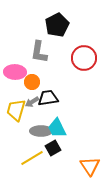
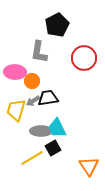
orange circle: moved 1 px up
gray arrow: moved 1 px right, 1 px up
orange triangle: moved 1 px left
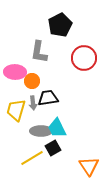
black pentagon: moved 3 px right
gray arrow: moved 2 px down; rotated 64 degrees counterclockwise
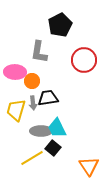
red circle: moved 2 px down
black square: rotated 21 degrees counterclockwise
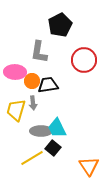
black trapezoid: moved 13 px up
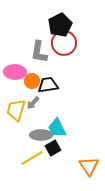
red circle: moved 20 px left, 17 px up
gray arrow: rotated 48 degrees clockwise
gray ellipse: moved 4 px down
black square: rotated 21 degrees clockwise
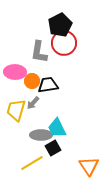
yellow line: moved 5 px down
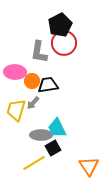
yellow line: moved 2 px right
